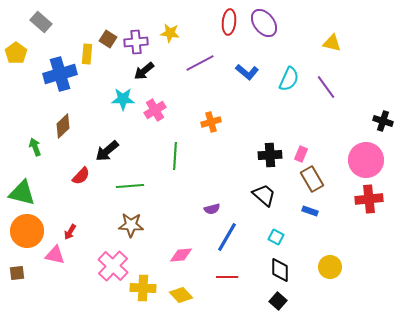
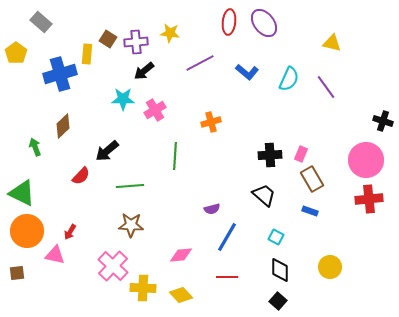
green triangle at (22, 193): rotated 12 degrees clockwise
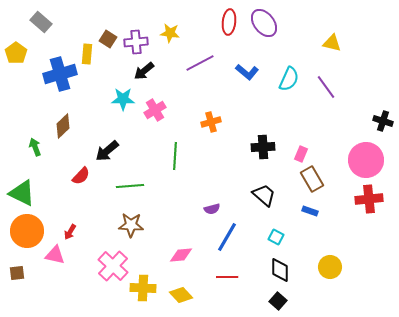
black cross at (270, 155): moved 7 px left, 8 px up
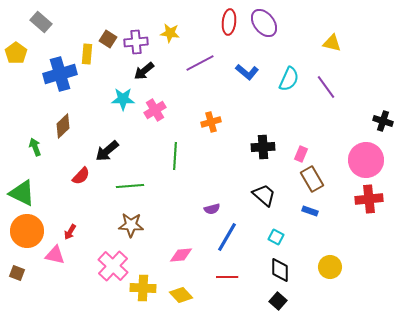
brown square at (17, 273): rotated 28 degrees clockwise
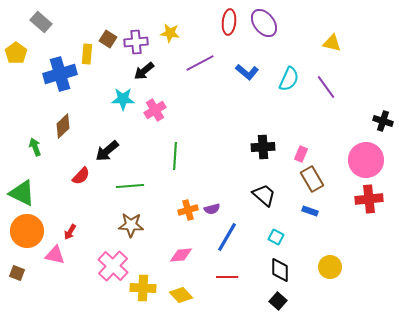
orange cross at (211, 122): moved 23 px left, 88 px down
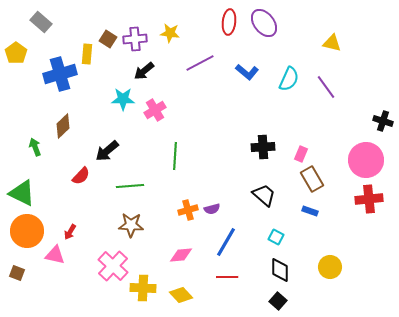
purple cross at (136, 42): moved 1 px left, 3 px up
blue line at (227, 237): moved 1 px left, 5 px down
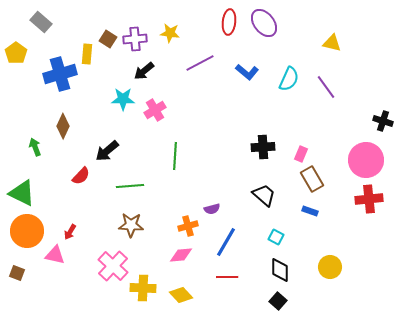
brown diamond at (63, 126): rotated 20 degrees counterclockwise
orange cross at (188, 210): moved 16 px down
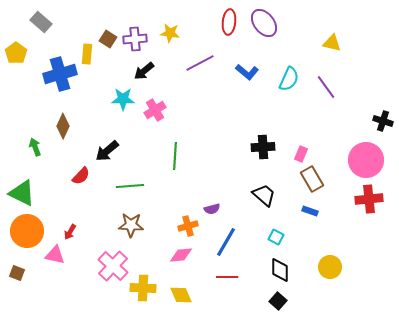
yellow diamond at (181, 295): rotated 20 degrees clockwise
